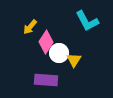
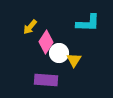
cyan L-shape: moved 1 px right, 2 px down; rotated 60 degrees counterclockwise
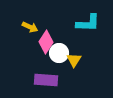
yellow arrow: rotated 105 degrees counterclockwise
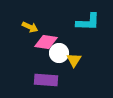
cyan L-shape: moved 1 px up
pink diamond: rotated 65 degrees clockwise
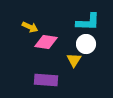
white circle: moved 27 px right, 9 px up
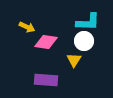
yellow arrow: moved 3 px left
white circle: moved 2 px left, 3 px up
